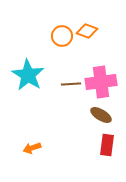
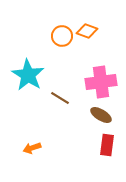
brown line: moved 11 px left, 14 px down; rotated 36 degrees clockwise
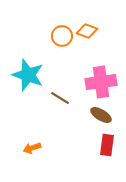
cyan star: rotated 12 degrees counterclockwise
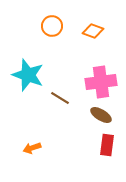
orange diamond: moved 6 px right
orange circle: moved 10 px left, 10 px up
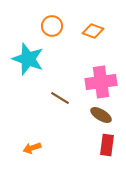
cyan star: moved 16 px up
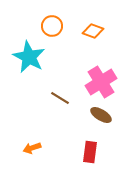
cyan star: moved 1 px right, 2 px up; rotated 8 degrees clockwise
pink cross: rotated 24 degrees counterclockwise
red rectangle: moved 17 px left, 7 px down
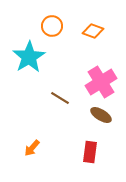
cyan star: rotated 12 degrees clockwise
orange arrow: rotated 30 degrees counterclockwise
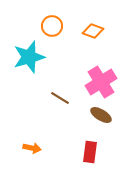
cyan star: rotated 16 degrees clockwise
orange arrow: rotated 120 degrees counterclockwise
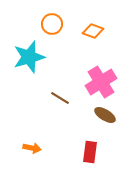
orange circle: moved 2 px up
brown ellipse: moved 4 px right
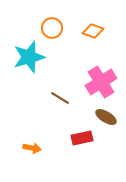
orange circle: moved 4 px down
brown ellipse: moved 1 px right, 2 px down
red rectangle: moved 8 px left, 14 px up; rotated 70 degrees clockwise
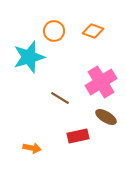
orange circle: moved 2 px right, 3 px down
red rectangle: moved 4 px left, 2 px up
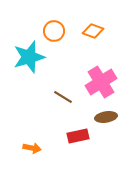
brown line: moved 3 px right, 1 px up
brown ellipse: rotated 40 degrees counterclockwise
